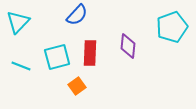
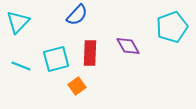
purple diamond: rotated 35 degrees counterclockwise
cyan square: moved 1 px left, 2 px down
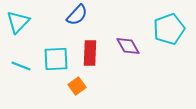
cyan pentagon: moved 3 px left, 2 px down
cyan square: rotated 12 degrees clockwise
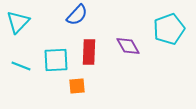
red rectangle: moved 1 px left, 1 px up
cyan square: moved 1 px down
orange square: rotated 30 degrees clockwise
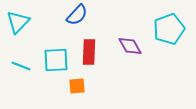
purple diamond: moved 2 px right
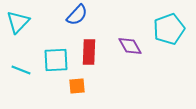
cyan line: moved 4 px down
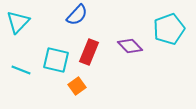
purple diamond: rotated 15 degrees counterclockwise
red rectangle: rotated 20 degrees clockwise
cyan square: rotated 16 degrees clockwise
orange square: rotated 30 degrees counterclockwise
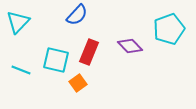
orange square: moved 1 px right, 3 px up
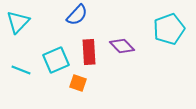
purple diamond: moved 8 px left
red rectangle: rotated 25 degrees counterclockwise
cyan square: rotated 36 degrees counterclockwise
orange square: rotated 36 degrees counterclockwise
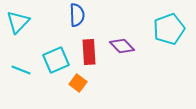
blue semicircle: rotated 45 degrees counterclockwise
orange square: rotated 18 degrees clockwise
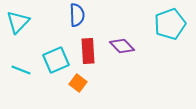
cyan pentagon: moved 1 px right, 5 px up
red rectangle: moved 1 px left, 1 px up
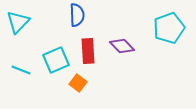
cyan pentagon: moved 1 px left, 4 px down
